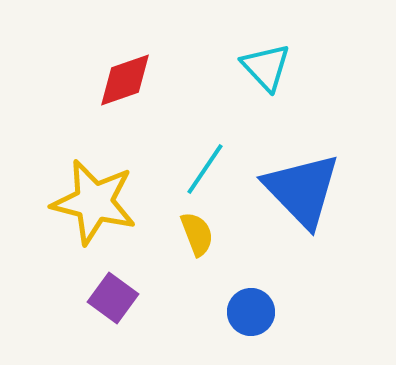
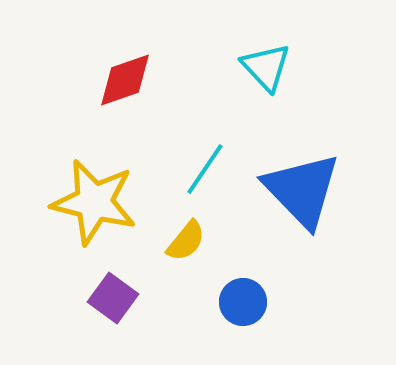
yellow semicircle: moved 11 px left, 7 px down; rotated 60 degrees clockwise
blue circle: moved 8 px left, 10 px up
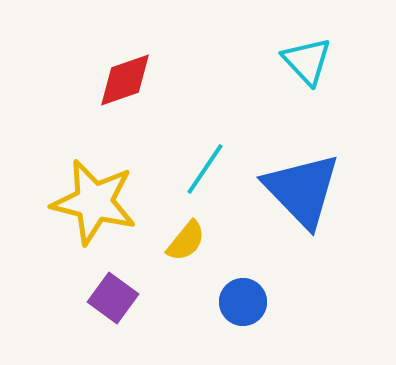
cyan triangle: moved 41 px right, 6 px up
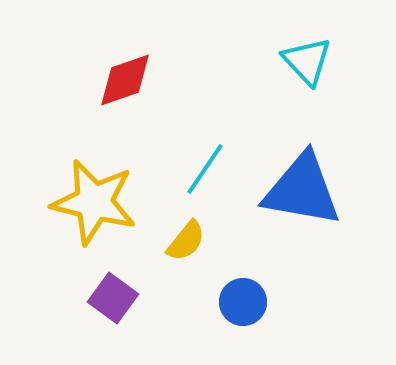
blue triangle: rotated 36 degrees counterclockwise
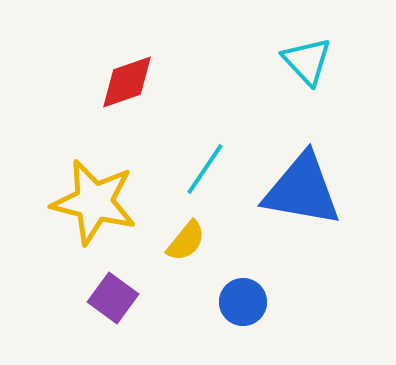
red diamond: moved 2 px right, 2 px down
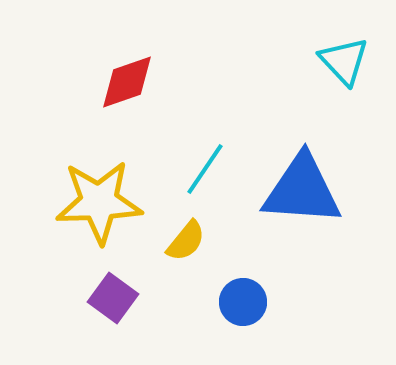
cyan triangle: moved 37 px right
blue triangle: rotated 6 degrees counterclockwise
yellow star: moved 5 px right; rotated 16 degrees counterclockwise
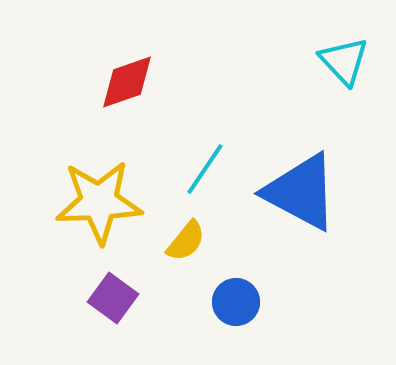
blue triangle: moved 1 px left, 2 px down; rotated 24 degrees clockwise
blue circle: moved 7 px left
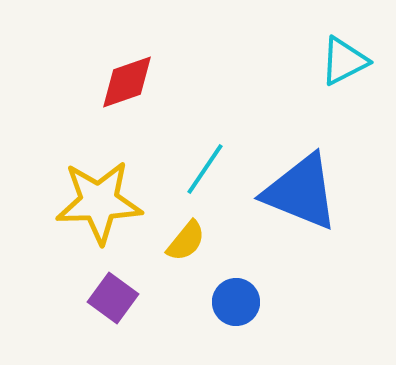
cyan triangle: rotated 46 degrees clockwise
blue triangle: rotated 6 degrees counterclockwise
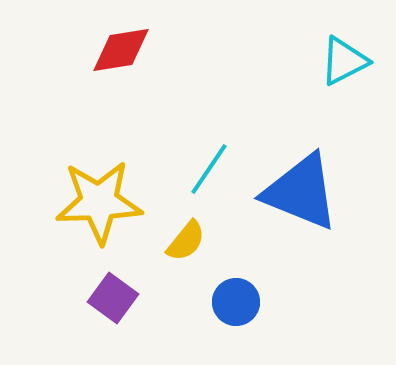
red diamond: moved 6 px left, 32 px up; rotated 10 degrees clockwise
cyan line: moved 4 px right
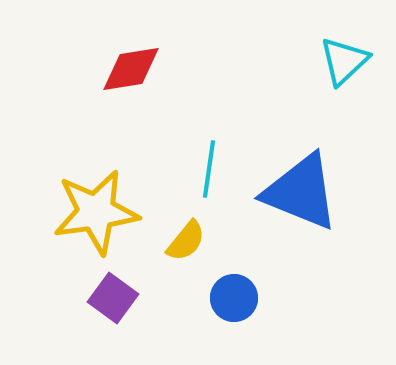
red diamond: moved 10 px right, 19 px down
cyan triangle: rotated 16 degrees counterclockwise
cyan line: rotated 26 degrees counterclockwise
yellow star: moved 3 px left, 10 px down; rotated 6 degrees counterclockwise
blue circle: moved 2 px left, 4 px up
